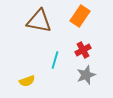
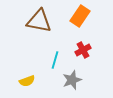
gray star: moved 14 px left, 5 px down
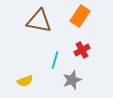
red cross: moved 1 px left
yellow semicircle: moved 2 px left
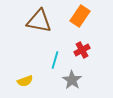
gray star: rotated 18 degrees counterclockwise
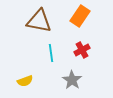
cyan line: moved 4 px left, 7 px up; rotated 24 degrees counterclockwise
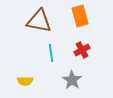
orange rectangle: rotated 50 degrees counterclockwise
yellow semicircle: rotated 21 degrees clockwise
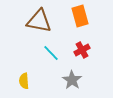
cyan line: rotated 36 degrees counterclockwise
yellow semicircle: moved 1 px left; rotated 84 degrees clockwise
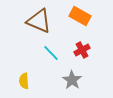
orange rectangle: rotated 45 degrees counterclockwise
brown triangle: rotated 12 degrees clockwise
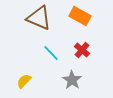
brown triangle: moved 3 px up
red cross: rotated 21 degrees counterclockwise
yellow semicircle: rotated 49 degrees clockwise
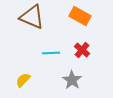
brown triangle: moved 7 px left, 1 px up
cyan line: rotated 48 degrees counterclockwise
yellow semicircle: moved 1 px left, 1 px up
